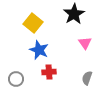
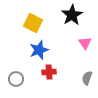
black star: moved 2 px left, 1 px down
yellow square: rotated 12 degrees counterclockwise
blue star: rotated 30 degrees clockwise
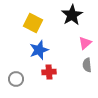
pink triangle: rotated 24 degrees clockwise
gray semicircle: moved 13 px up; rotated 24 degrees counterclockwise
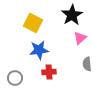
pink triangle: moved 5 px left, 5 px up
blue star: rotated 12 degrees clockwise
gray semicircle: moved 1 px up
gray circle: moved 1 px left, 1 px up
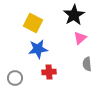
black star: moved 2 px right
blue star: moved 1 px left, 1 px up
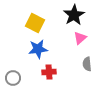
yellow square: moved 2 px right
gray circle: moved 2 px left
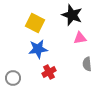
black star: moved 2 px left; rotated 20 degrees counterclockwise
pink triangle: rotated 32 degrees clockwise
red cross: rotated 24 degrees counterclockwise
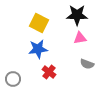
black star: moved 5 px right; rotated 20 degrees counterclockwise
yellow square: moved 4 px right
gray semicircle: rotated 64 degrees counterclockwise
red cross: rotated 24 degrees counterclockwise
gray circle: moved 1 px down
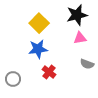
black star: rotated 15 degrees counterclockwise
yellow square: rotated 18 degrees clockwise
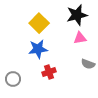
gray semicircle: moved 1 px right
red cross: rotated 32 degrees clockwise
